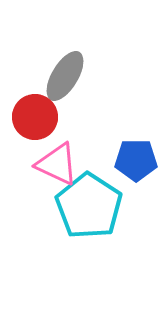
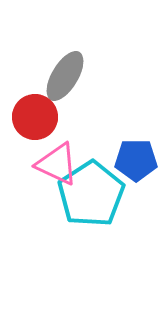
cyan pentagon: moved 2 px right, 12 px up; rotated 6 degrees clockwise
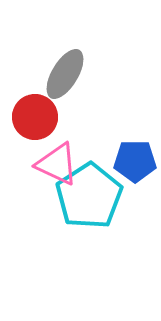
gray ellipse: moved 2 px up
blue pentagon: moved 1 px left, 1 px down
cyan pentagon: moved 2 px left, 2 px down
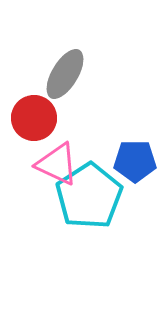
red circle: moved 1 px left, 1 px down
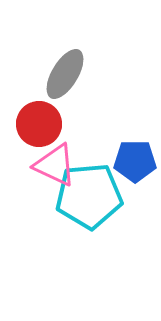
red circle: moved 5 px right, 6 px down
pink triangle: moved 2 px left, 1 px down
cyan pentagon: rotated 28 degrees clockwise
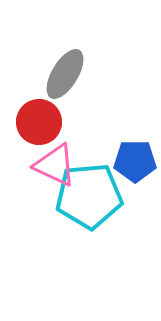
red circle: moved 2 px up
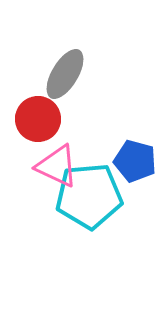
red circle: moved 1 px left, 3 px up
blue pentagon: rotated 15 degrees clockwise
pink triangle: moved 2 px right, 1 px down
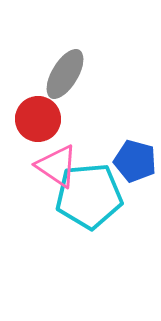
pink triangle: rotated 9 degrees clockwise
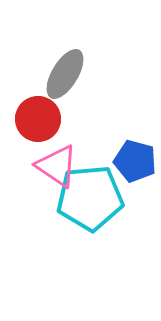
cyan pentagon: moved 1 px right, 2 px down
